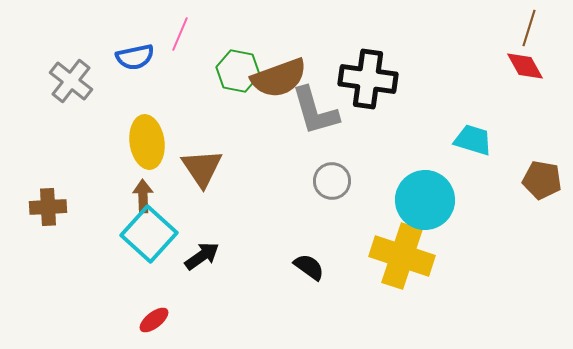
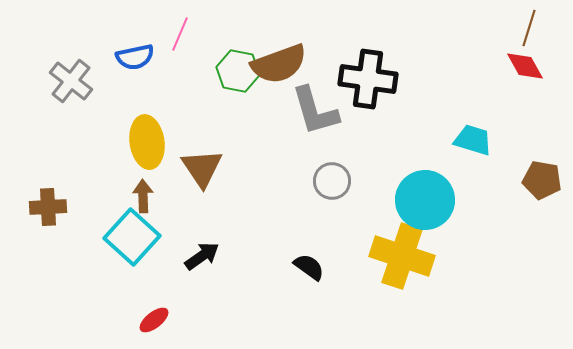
brown semicircle: moved 14 px up
cyan square: moved 17 px left, 3 px down
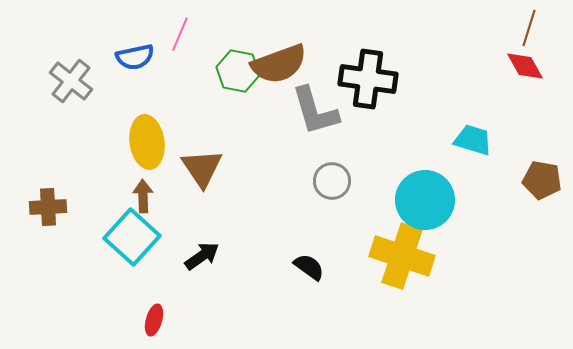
red ellipse: rotated 36 degrees counterclockwise
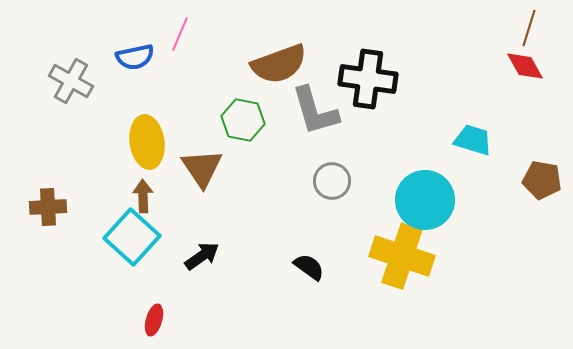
green hexagon: moved 5 px right, 49 px down
gray cross: rotated 9 degrees counterclockwise
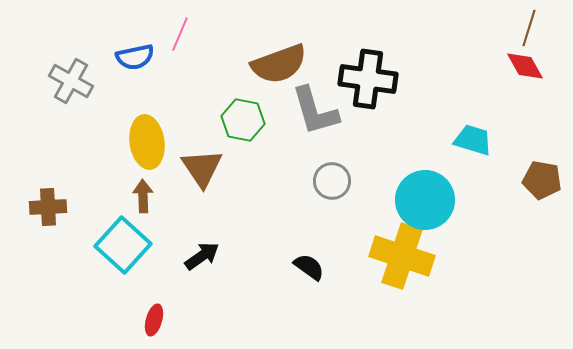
cyan square: moved 9 px left, 8 px down
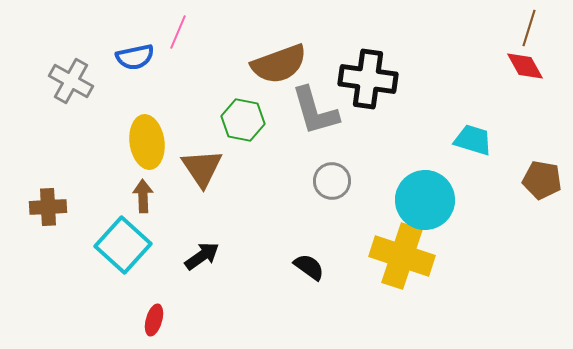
pink line: moved 2 px left, 2 px up
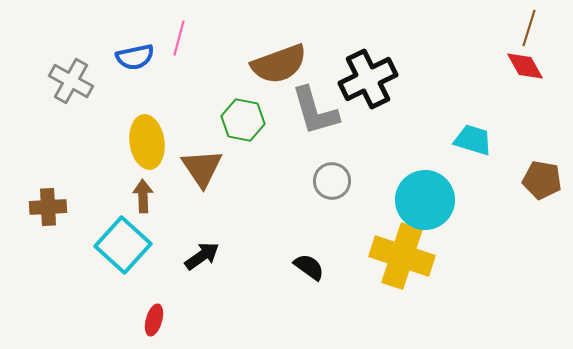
pink line: moved 1 px right, 6 px down; rotated 8 degrees counterclockwise
black cross: rotated 34 degrees counterclockwise
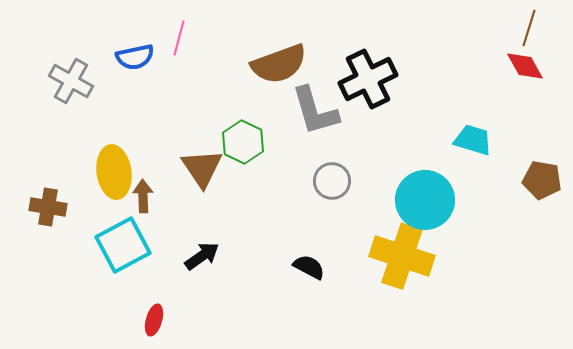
green hexagon: moved 22 px down; rotated 15 degrees clockwise
yellow ellipse: moved 33 px left, 30 px down
brown cross: rotated 12 degrees clockwise
cyan square: rotated 20 degrees clockwise
black semicircle: rotated 8 degrees counterclockwise
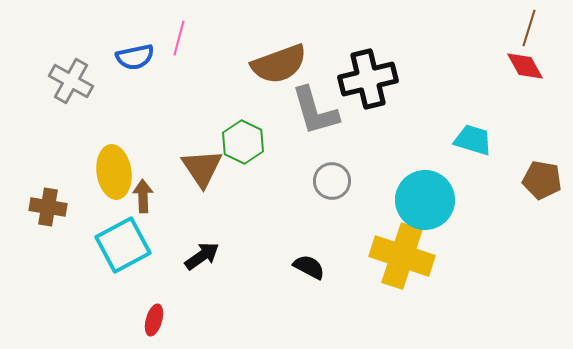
black cross: rotated 12 degrees clockwise
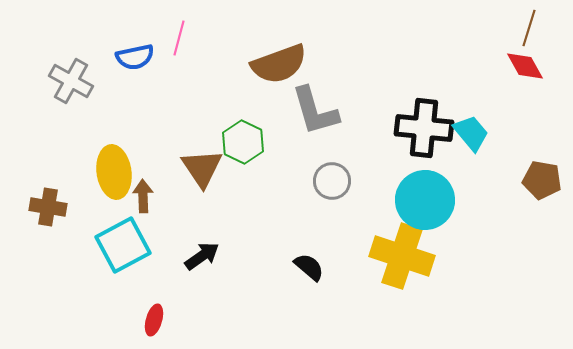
black cross: moved 56 px right, 49 px down; rotated 20 degrees clockwise
cyan trapezoid: moved 2 px left, 7 px up; rotated 33 degrees clockwise
black semicircle: rotated 12 degrees clockwise
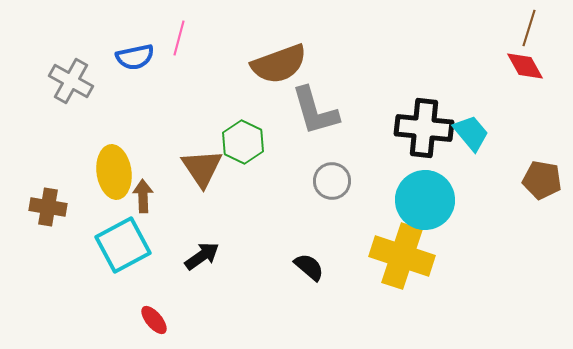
red ellipse: rotated 56 degrees counterclockwise
